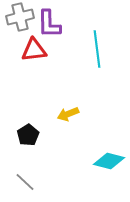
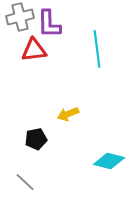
black pentagon: moved 8 px right, 4 px down; rotated 20 degrees clockwise
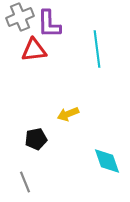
gray cross: rotated 8 degrees counterclockwise
cyan diamond: moved 2 px left; rotated 56 degrees clockwise
gray line: rotated 25 degrees clockwise
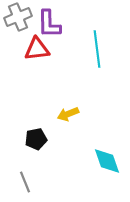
gray cross: moved 2 px left
red triangle: moved 3 px right, 1 px up
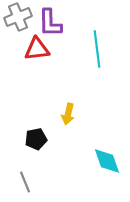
purple L-shape: moved 1 px right, 1 px up
yellow arrow: rotated 55 degrees counterclockwise
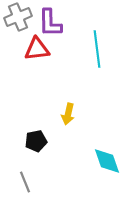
black pentagon: moved 2 px down
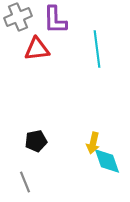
purple L-shape: moved 5 px right, 3 px up
yellow arrow: moved 25 px right, 29 px down
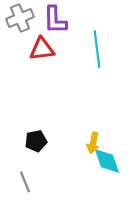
gray cross: moved 2 px right, 1 px down
red triangle: moved 5 px right
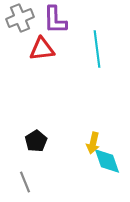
black pentagon: rotated 20 degrees counterclockwise
